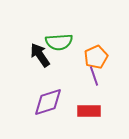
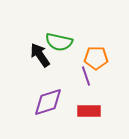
green semicircle: rotated 16 degrees clockwise
orange pentagon: moved 1 px down; rotated 25 degrees clockwise
purple line: moved 8 px left
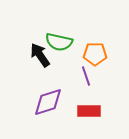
orange pentagon: moved 1 px left, 4 px up
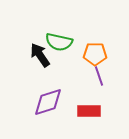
purple line: moved 13 px right
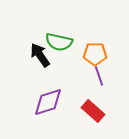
red rectangle: moved 4 px right; rotated 40 degrees clockwise
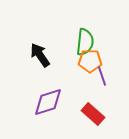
green semicircle: moved 26 px right; rotated 96 degrees counterclockwise
orange pentagon: moved 5 px left, 7 px down
purple line: moved 3 px right
red rectangle: moved 3 px down
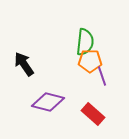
black arrow: moved 16 px left, 9 px down
purple diamond: rotated 32 degrees clockwise
